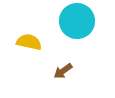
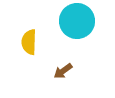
yellow semicircle: rotated 100 degrees counterclockwise
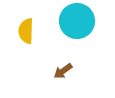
yellow semicircle: moved 3 px left, 11 px up
